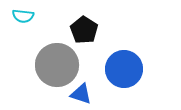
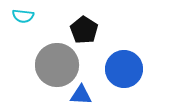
blue triangle: moved 1 px down; rotated 15 degrees counterclockwise
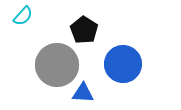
cyan semicircle: rotated 55 degrees counterclockwise
blue circle: moved 1 px left, 5 px up
blue triangle: moved 2 px right, 2 px up
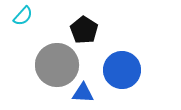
blue circle: moved 1 px left, 6 px down
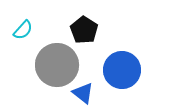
cyan semicircle: moved 14 px down
blue triangle: rotated 35 degrees clockwise
